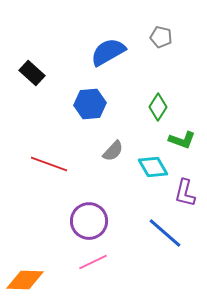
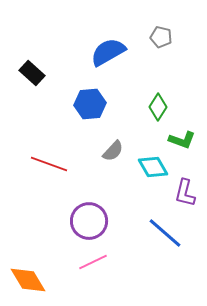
orange diamond: moved 3 px right; rotated 57 degrees clockwise
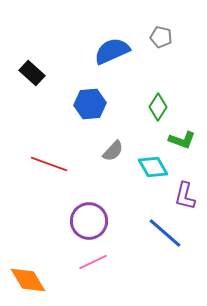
blue semicircle: moved 4 px right, 1 px up; rotated 6 degrees clockwise
purple L-shape: moved 3 px down
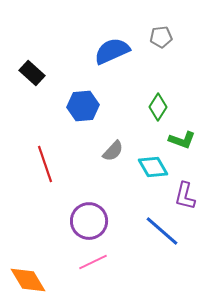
gray pentagon: rotated 20 degrees counterclockwise
blue hexagon: moved 7 px left, 2 px down
red line: moved 4 px left; rotated 51 degrees clockwise
blue line: moved 3 px left, 2 px up
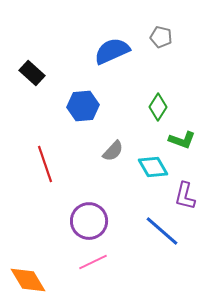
gray pentagon: rotated 20 degrees clockwise
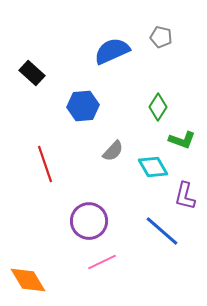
pink line: moved 9 px right
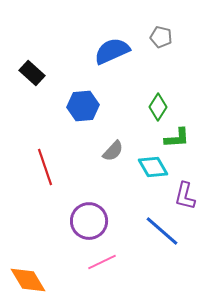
green L-shape: moved 5 px left, 2 px up; rotated 24 degrees counterclockwise
red line: moved 3 px down
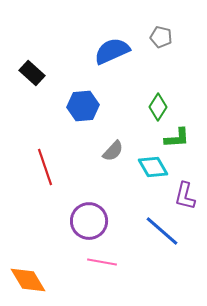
pink line: rotated 36 degrees clockwise
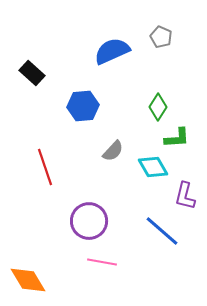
gray pentagon: rotated 10 degrees clockwise
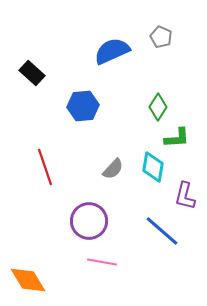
gray semicircle: moved 18 px down
cyan diamond: rotated 40 degrees clockwise
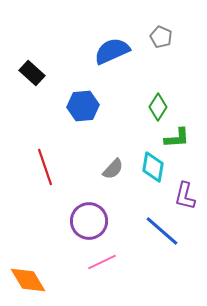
pink line: rotated 36 degrees counterclockwise
